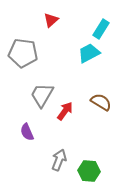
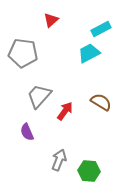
cyan rectangle: rotated 30 degrees clockwise
gray trapezoid: moved 3 px left, 1 px down; rotated 12 degrees clockwise
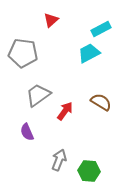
gray trapezoid: moved 1 px left, 1 px up; rotated 12 degrees clockwise
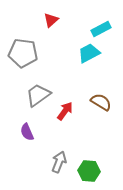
gray arrow: moved 2 px down
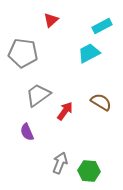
cyan rectangle: moved 1 px right, 3 px up
gray arrow: moved 1 px right, 1 px down
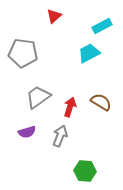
red triangle: moved 3 px right, 4 px up
gray trapezoid: moved 2 px down
red arrow: moved 5 px right, 4 px up; rotated 18 degrees counterclockwise
purple semicircle: rotated 84 degrees counterclockwise
gray arrow: moved 27 px up
green hexagon: moved 4 px left
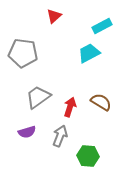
green hexagon: moved 3 px right, 15 px up
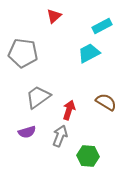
brown semicircle: moved 5 px right
red arrow: moved 1 px left, 3 px down
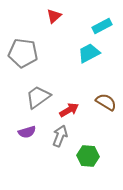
red arrow: rotated 42 degrees clockwise
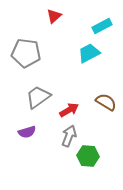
gray pentagon: moved 3 px right
gray arrow: moved 9 px right
